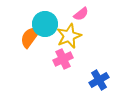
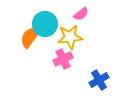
yellow star: moved 1 px right, 1 px down; rotated 15 degrees clockwise
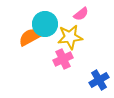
orange semicircle: rotated 25 degrees clockwise
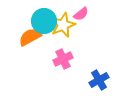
cyan circle: moved 1 px left, 3 px up
yellow star: moved 7 px left, 12 px up; rotated 15 degrees counterclockwise
